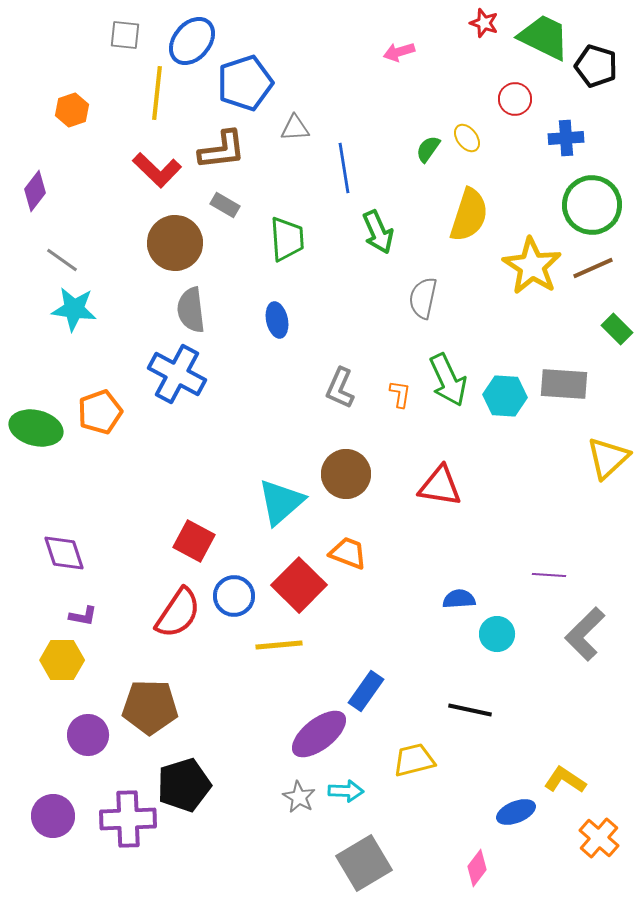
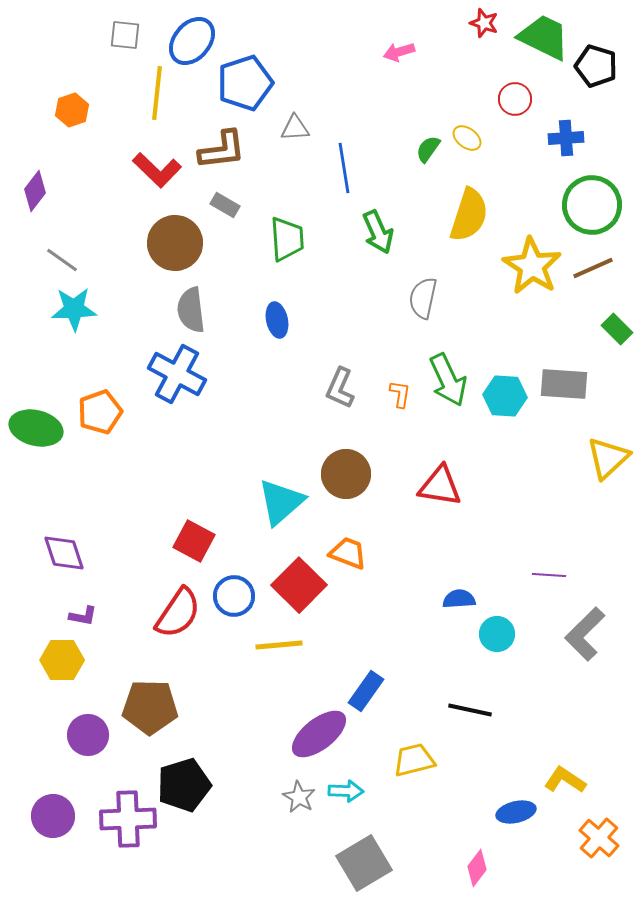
yellow ellipse at (467, 138): rotated 16 degrees counterclockwise
cyan star at (74, 309): rotated 9 degrees counterclockwise
blue ellipse at (516, 812): rotated 9 degrees clockwise
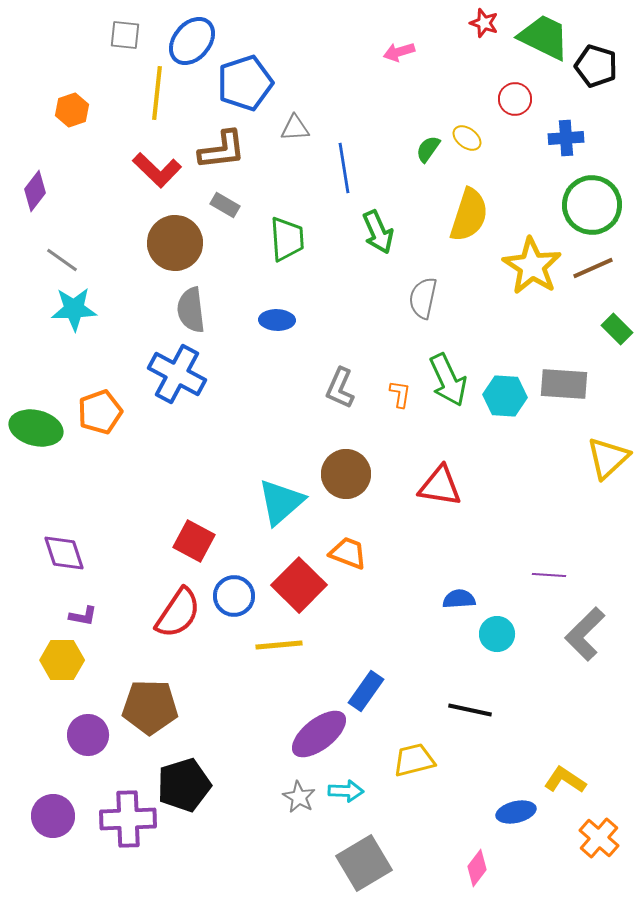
blue ellipse at (277, 320): rotated 76 degrees counterclockwise
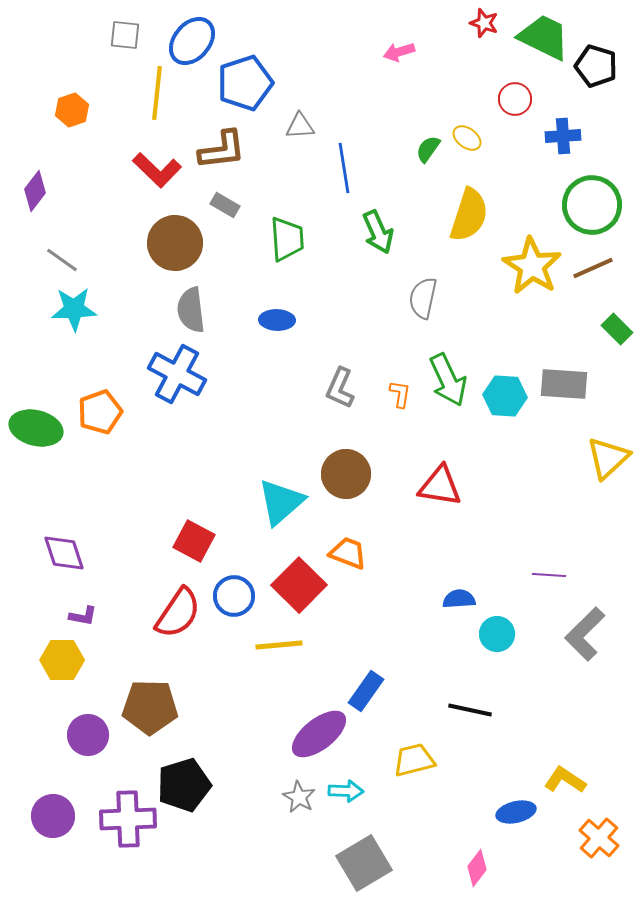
gray triangle at (295, 128): moved 5 px right, 2 px up
blue cross at (566, 138): moved 3 px left, 2 px up
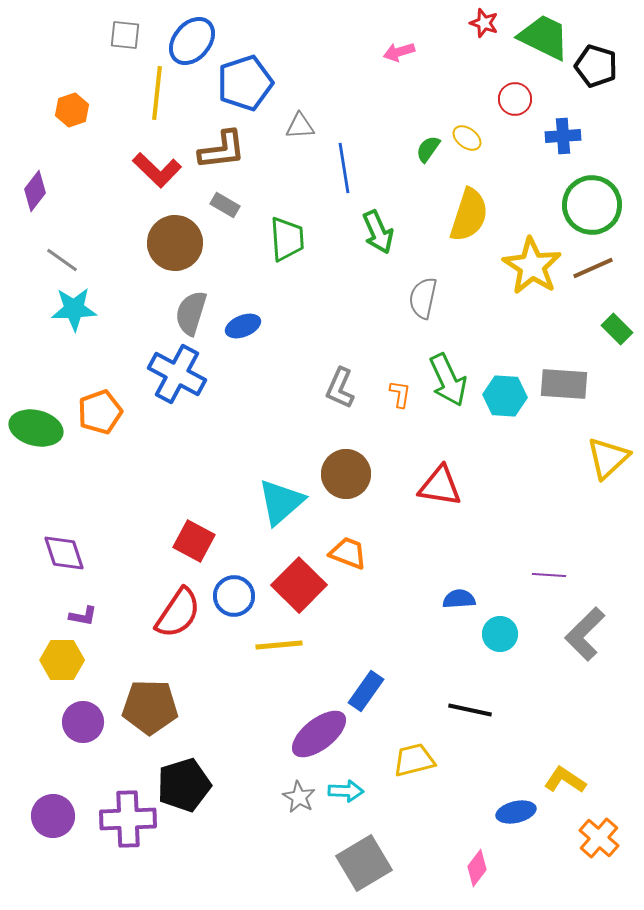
gray semicircle at (191, 310): moved 3 px down; rotated 24 degrees clockwise
blue ellipse at (277, 320): moved 34 px left, 6 px down; rotated 24 degrees counterclockwise
cyan circle at (497, 634): moved 3 px right
purple circle at (88, 735): moved 5 px left, 13 px up
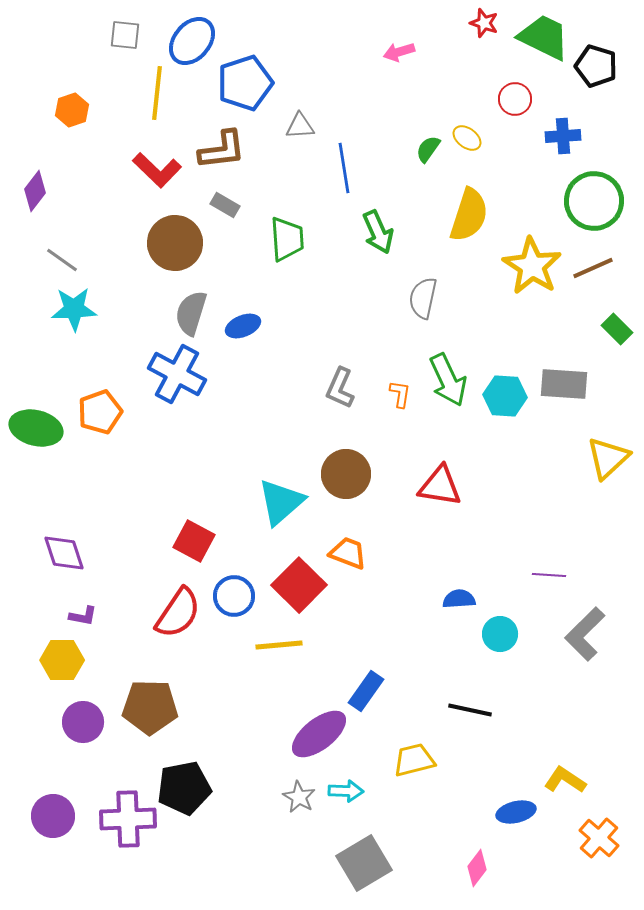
green circle at (592, 205): moved 2 px right, 4 px up
black pentagon at (184, 785): moved 3 px down; rotated 6 degrees clockwise
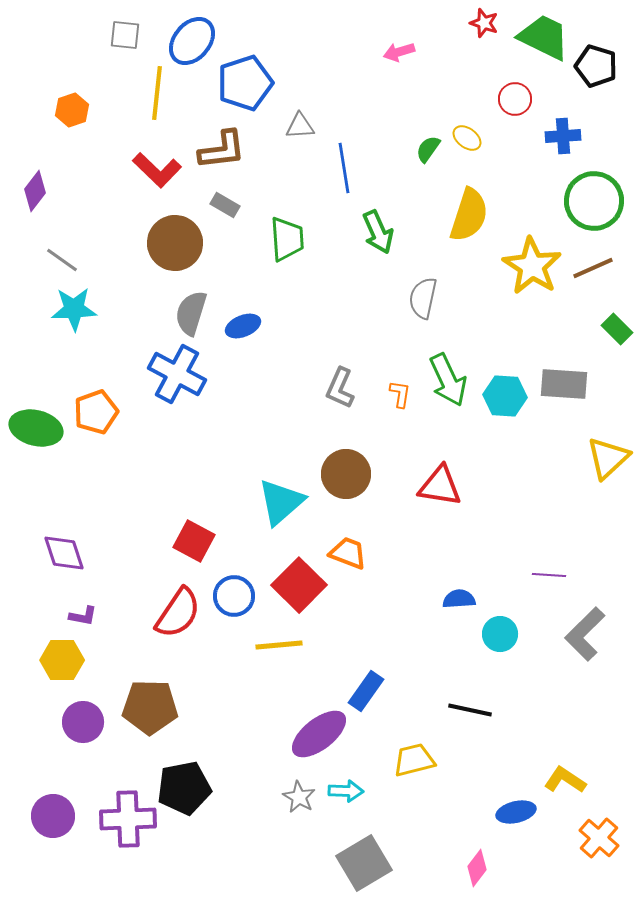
orange pentagon at (100, 412): moved 4 px left
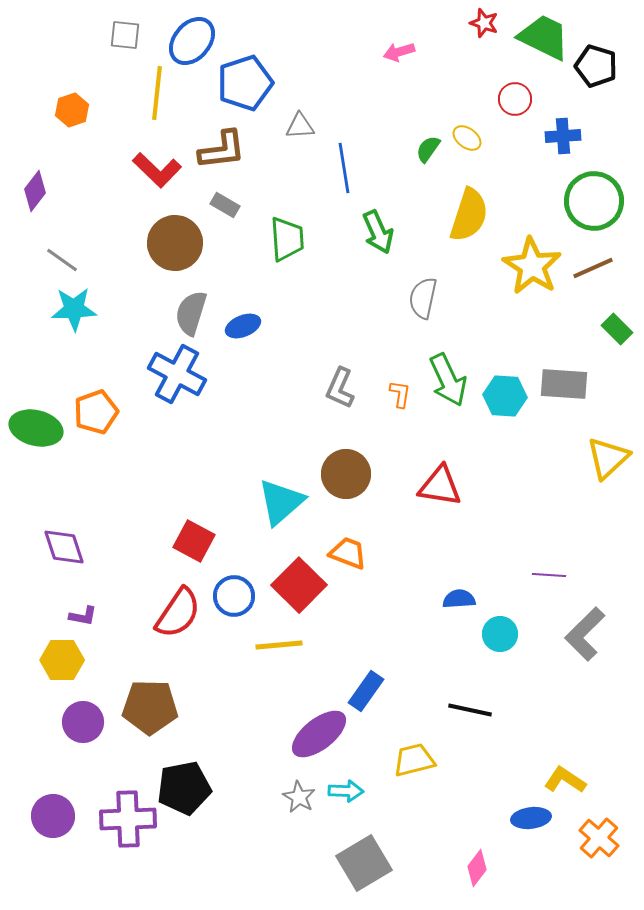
purple diamond at (64, 553): moved 6 px up
blue ellipse at (516, 812): moved 15 px right, 6 px down; rotated 6 degrees clockwise
